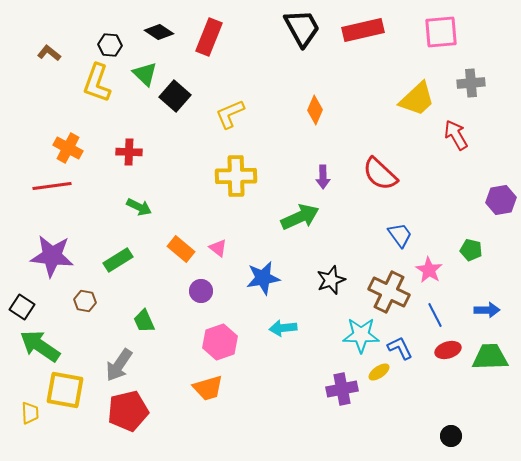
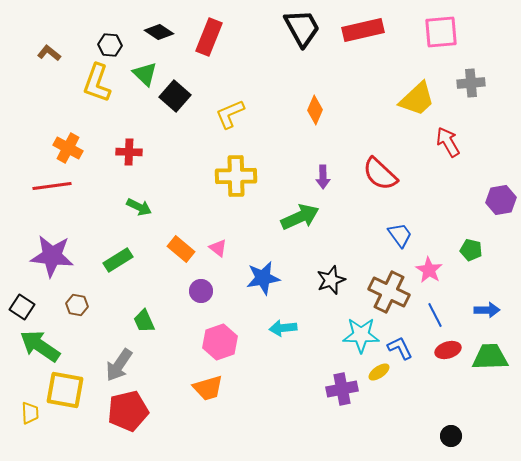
red arrow at (456, 135): moved 8 px left, 7 px down
brown hexagon at (85, 301): moved 8 px left, 4 px down
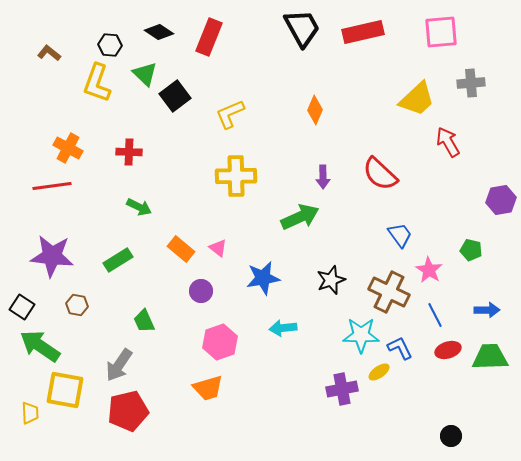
red rectangle at (363, 30): moved 2 px down
black square at (175, 96): rotated 12 degrees clockwise
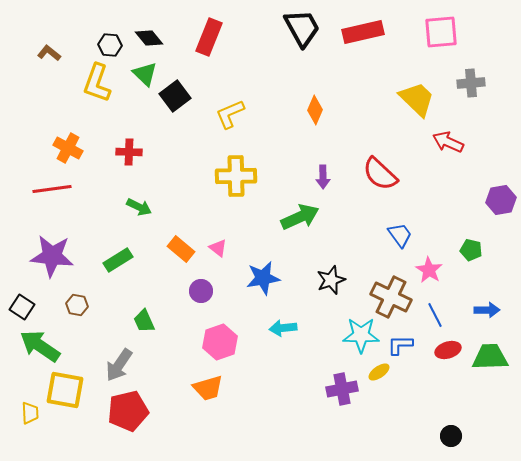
black diamond at (159, 32): moved 10 px left, 6 px down; rotated 16 degrees clockwise
yellow trapezoid at (417, 99): rotated 93 degrees counterclockwise
red arrow at (448, 142): rotated 36 degrees counterclockwise
red line at (52, 186): moved 3 px down
brown cross at (389, 292): moved 2 px right, 5 px down
blue L-shape at (400, 348): moved 3 px up; rotated 64 degrees counterclockwise
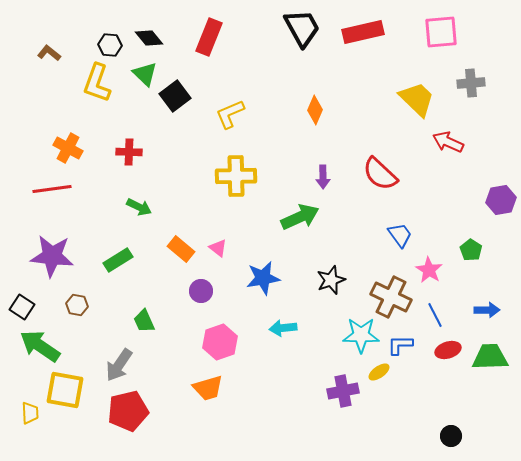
green pentagon at (471, 250): rotated 20 degrees clockwise
purple cross at (342, 389): moved 1 px right, 2 px down
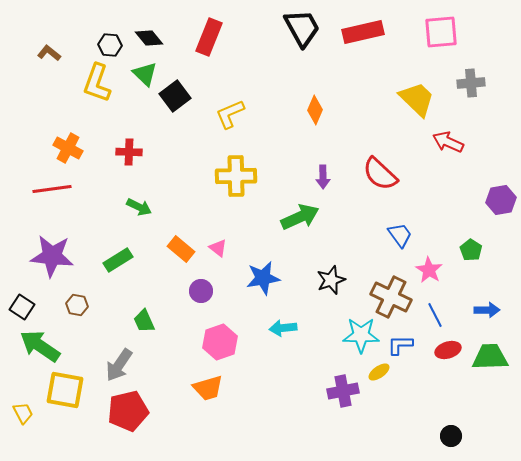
yellow trapezoid at (30, 413): moved 7 px left; rotated 25 degrees counterclockwise
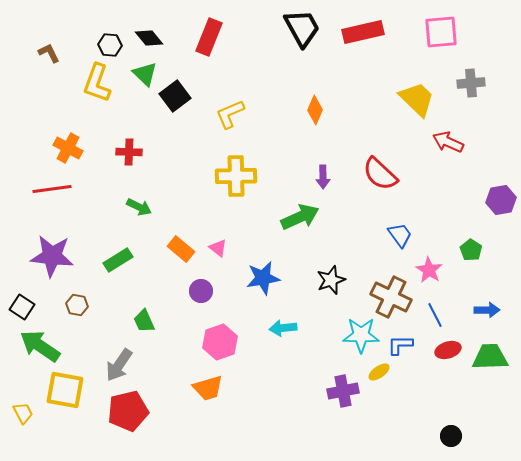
brown L-shape at (49, 53): rotated 25 degrees clockwise
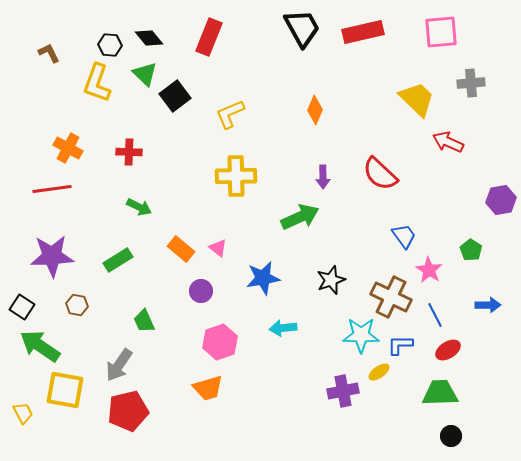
blue trapezoid at (400, 235): moved 4 px right, 1 px down
purple star at (52, 256): rotated 9 degrees counterclockwise
blue arrow at (487, 310): moved 1 px right, 5 px up
red ellipse at (448, 350): rotated 15 degrees counterclockwise
green trapezoid at (490, 357): moved 50 px left, 36 px down
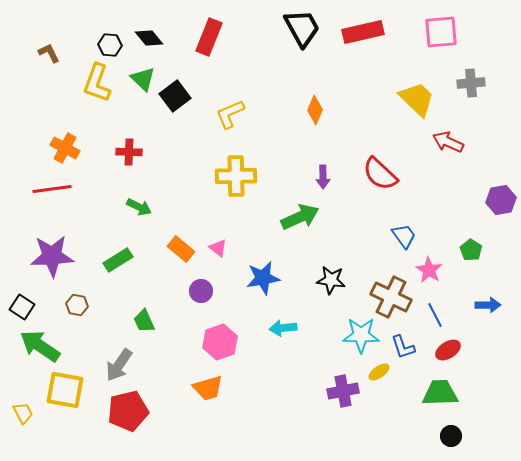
green triangle at (145, 74): moved 2 px left, 5 px down
orange cross at (68, 148): moved 3 px left
black star at (331, 280): rotated 28 degrees clockwise
blue L-shape at (400, 345): moved 3 px right, 2 px down; rotated 108 degrees counterclockwise
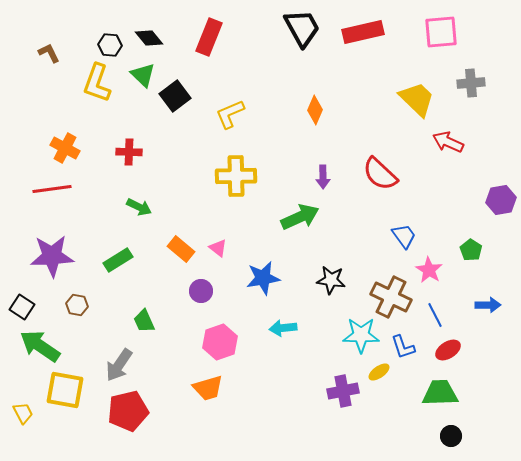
green triangle at (143, 79): moved 4 px up
